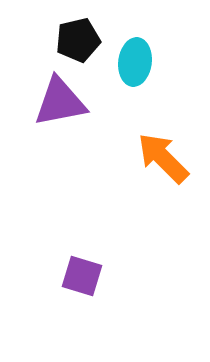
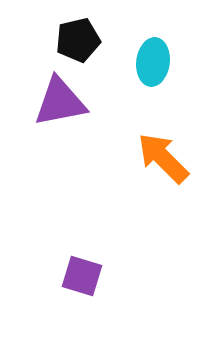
cyan ellipse: moved 18 px right
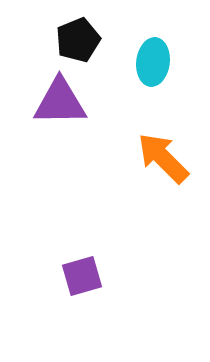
black pentagon: rotated 9 degrees counterclockwise
purple triangle: rotated 10 degrees clockwise
purple square: rotated 33 degrees counterclockwise
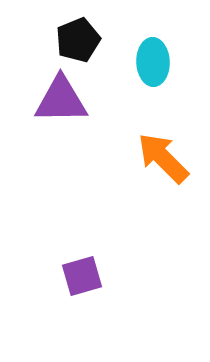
cyan ellipse: rotated 9 degrees counterclockwise
purple triangle: moved 1 px right, 2 px up
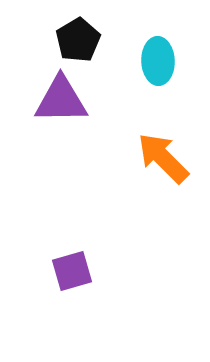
black pentagon: rotated 9 degrees counterclockwise
cyan ellipse: moved 5 px right, 1 px up
purple square: moved 10 px left, 5 px up
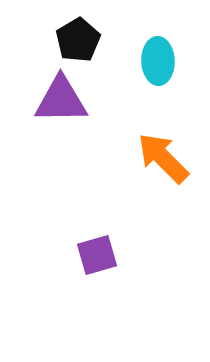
purple square: moved 25 px right, 16 px up
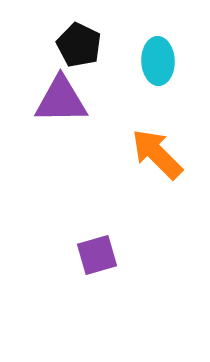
black pentagon: moved 1 px right, 5 px down; rotated 15 degrees counterclockwise
orange arrow: moved 6 px left, 4 px up
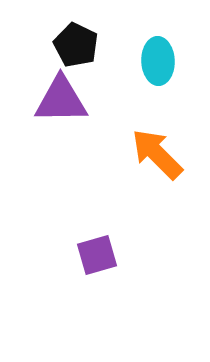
black pentagon: moved 3 px left
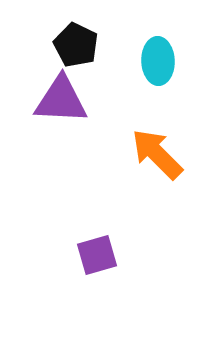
purple triangle: rotated 4 degrees clockwise
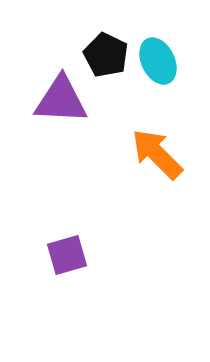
black pentagon: moved 30 px right, 10 px down
cyan ellipse: rotated 24 degrees counterclockwise
purple square: moved 30 px left
